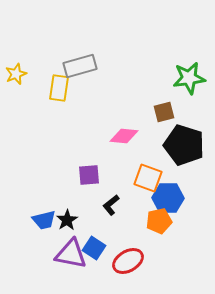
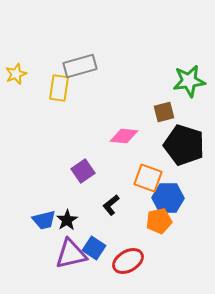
green star: moved 3 px down
purple square: moved 6 px left, 4 px up; rotated 30 degrees counterclockwise
purple triangle: rotated 24 degrees counterclockwise
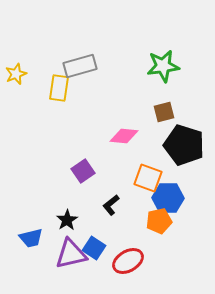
green star: moved 26 px left, 15 px up
blue trapezoid: moved 13 px left, 18 px down
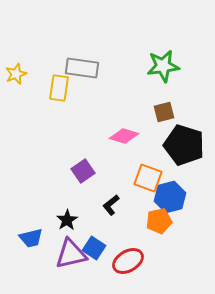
gray rectangle: moved 2 px right, 2 px down; rotated 24 degrees clockwise
pink diamond: rotated 12 degrees clockwise
blue hexagon: moved 2 px right, 1 px up; rotated 16 degrees counterclockwise
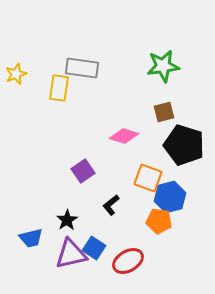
orange pentagon: rotated 20 degrees clockwise
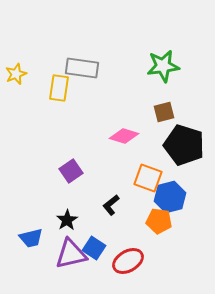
purple square: moved 12 px left
